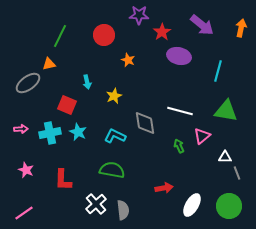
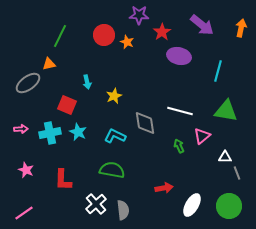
orange star: moved 1 px left, 18 px up
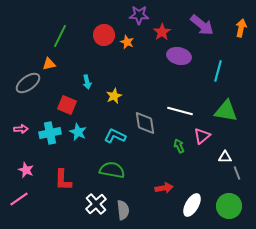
pink line: moved 5 px left, 14 px up
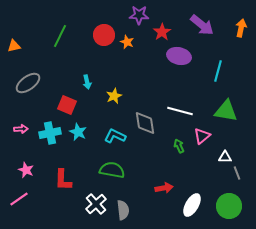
orange triangle: moved 35 px left, 18 px up
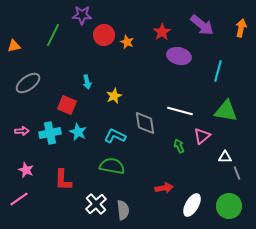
purple star: moved 57 px left
green line: moved 7 px left, 1 px up
pink arrow: moved 1 px right, 2 px down
green semicircle: moved 4 px up
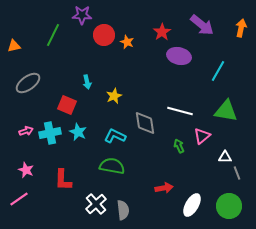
cyan line: rotated 15 degrees clockwise
pink arrow: moved 4 px right; rotated 16 degrees counterclockwise
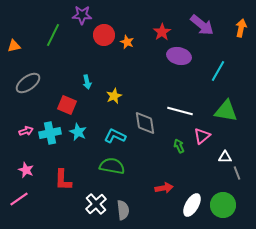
green circle: moved 6 px left, 1 px up
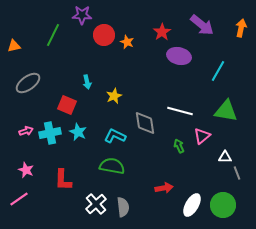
gray semicircle: moved 3 px up
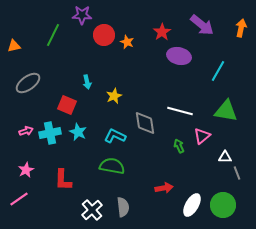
pink star: rotated 21 degrees clockwise
white cross: moved 4 px left, 6 px down
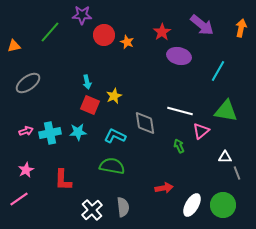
green line: moved 3 px left, 3 px up; rotated 15 degrees clockwise
red square: moved 23 px right
cyan star: rotated 30 degrees counterclockwise
pink triangle: moved 1 px left, 5 px up
